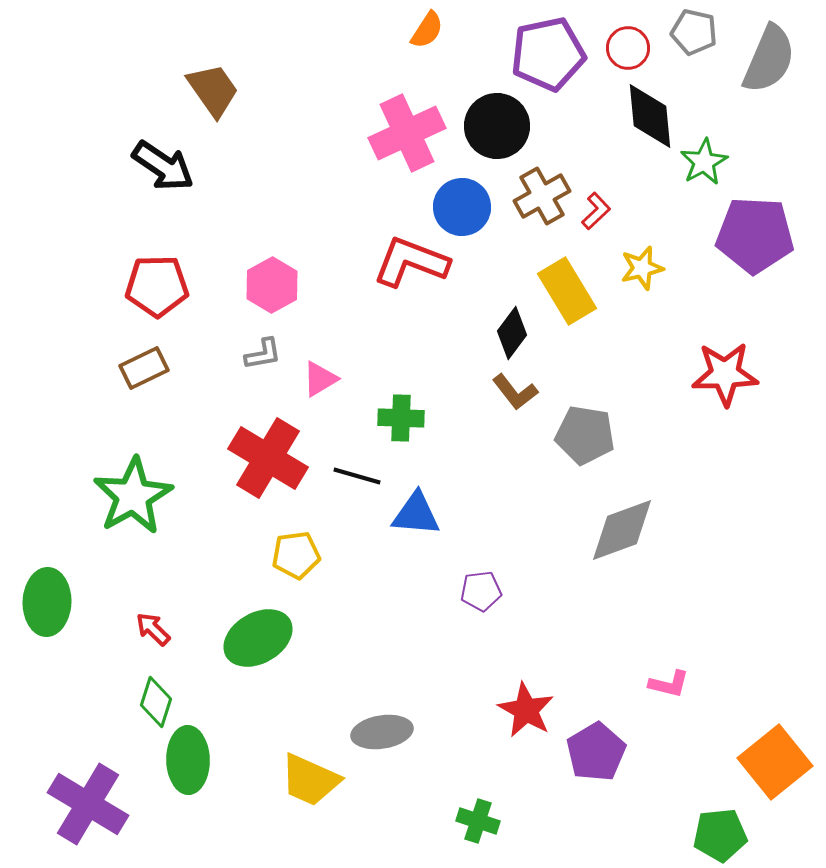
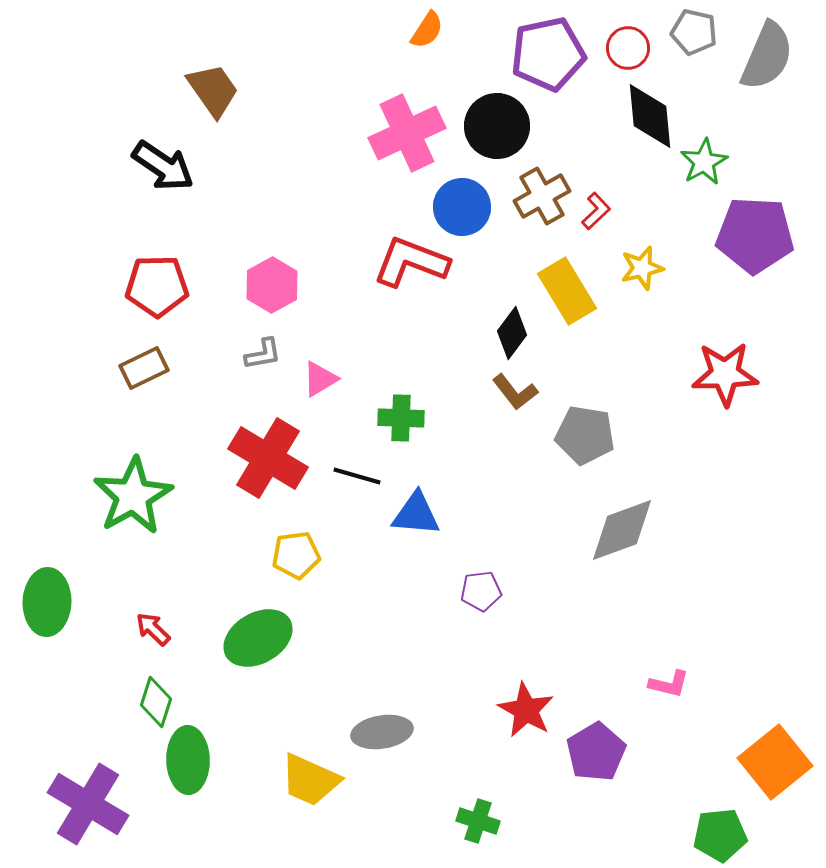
gray semicircle at (769, 59): moved 2 px left, 3 px up
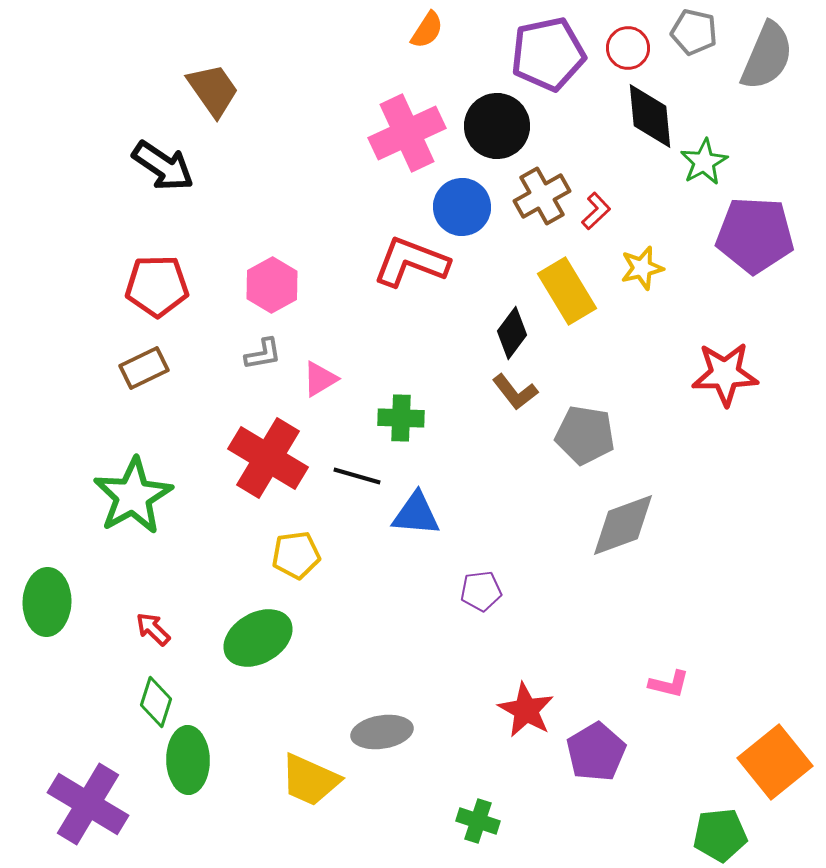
gray diamond at (622, 530): moved 1 px right, 5 px up
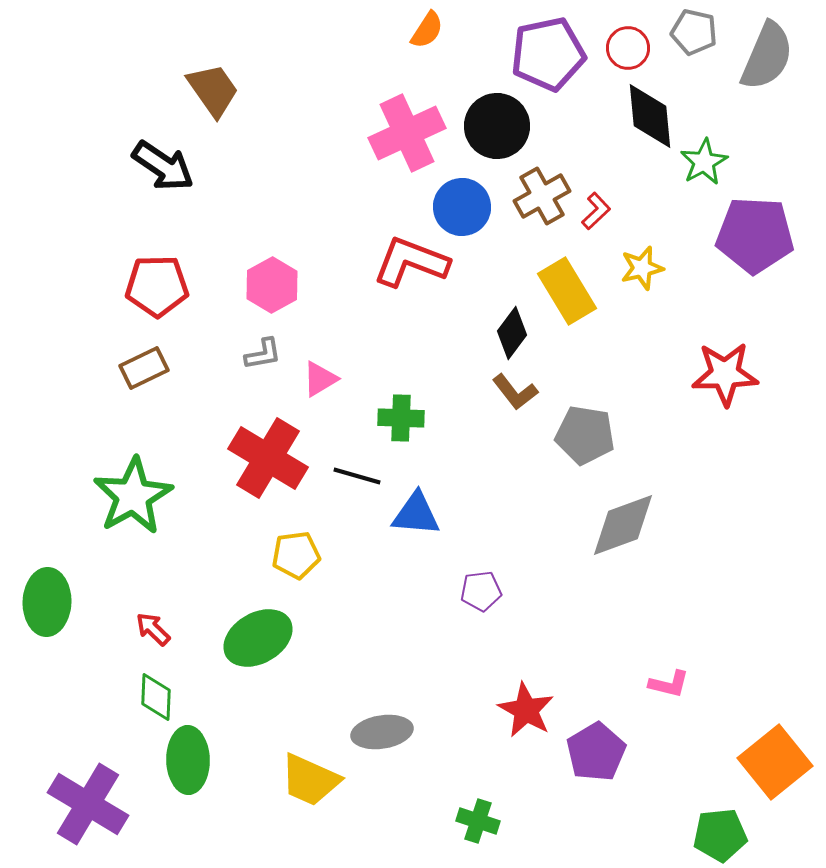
green diamond at (156, 702): moved 5 px up; rotated 15 degrees counterclockwise
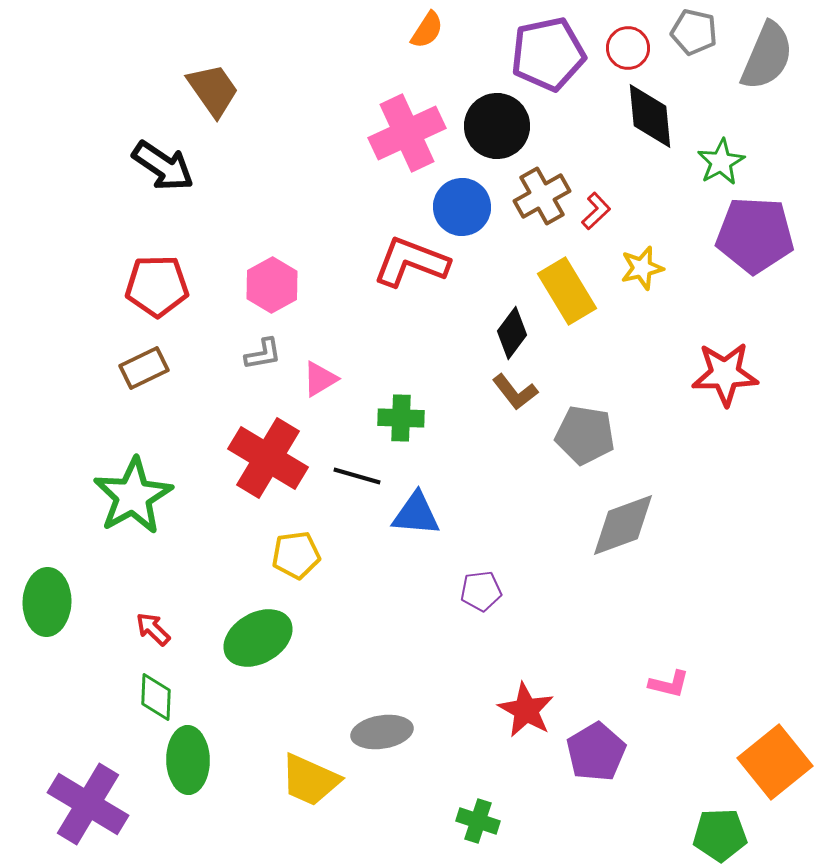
green star at (704, 162): moved 17 px right
green pentagon at (720, 835): rotated 4 degrees clockwise
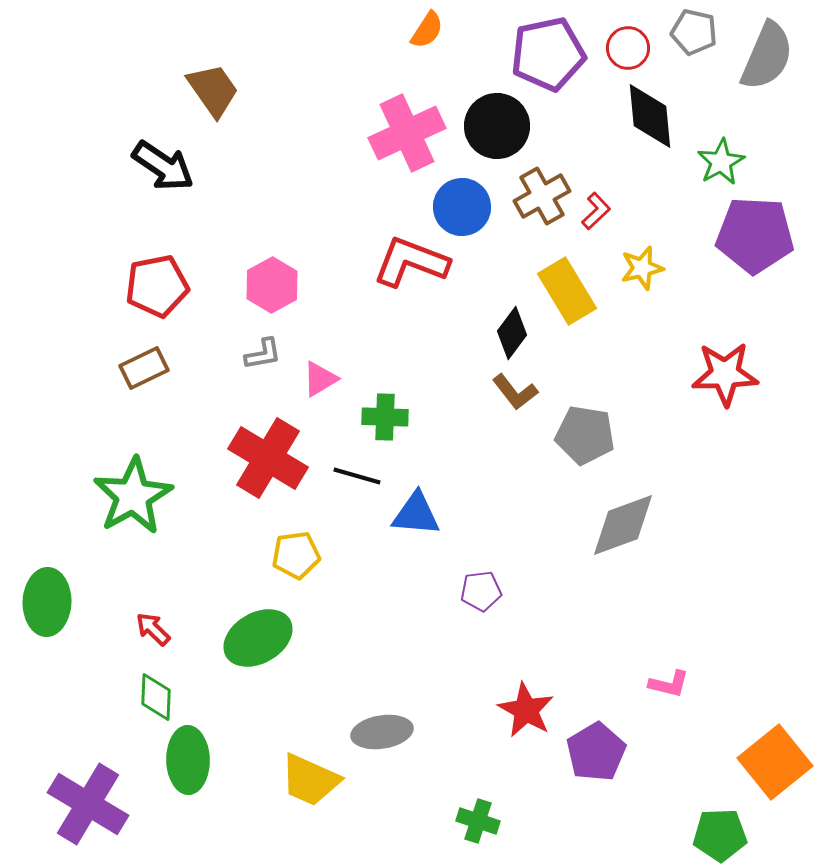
red pentagon at (157, 286): rotated 10 degrees counterclockwise
green cross at (401, 418): moved 16 px left, 1 px up
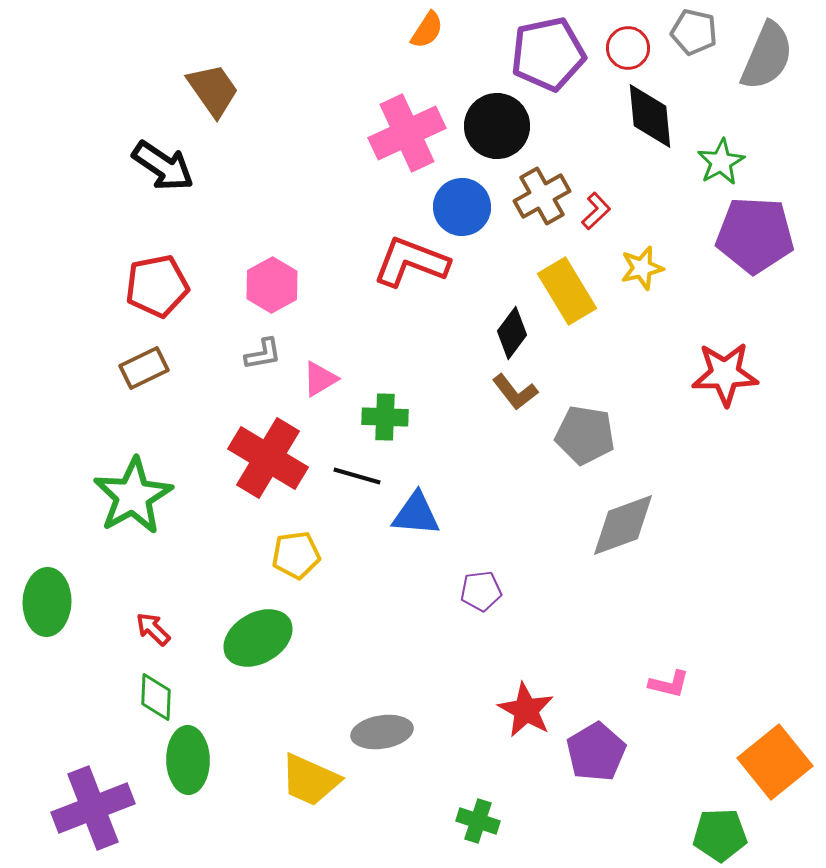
purple cross at (88, 804): moved 5 px right, 4 px down; rotated 38 degrees clockwise
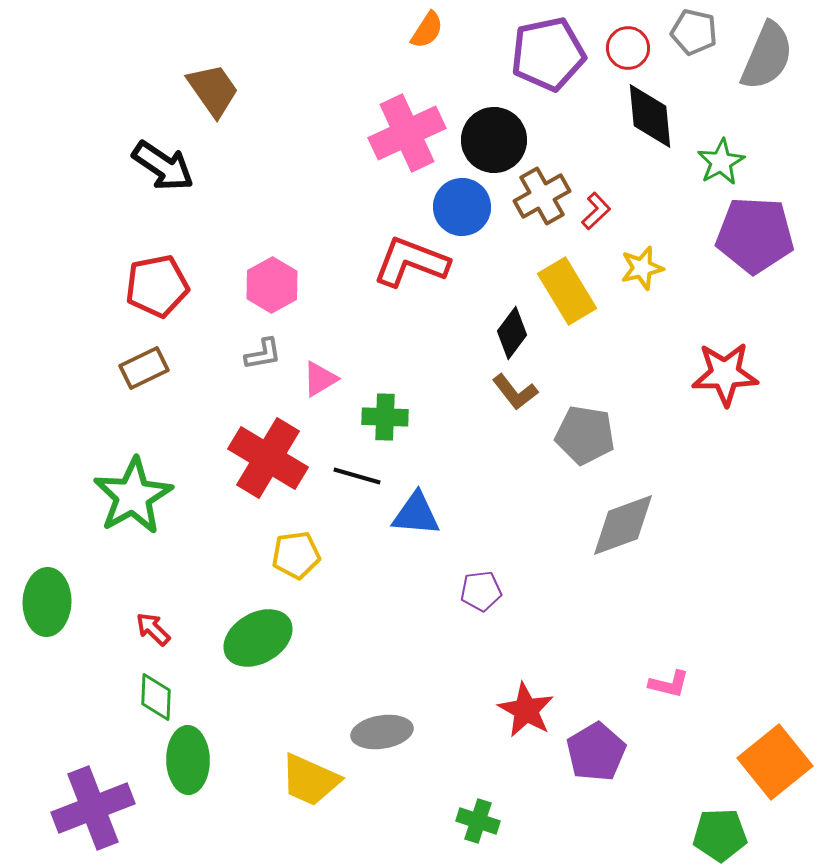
black circle at (497, 126): moved 3 px left, 14 px down
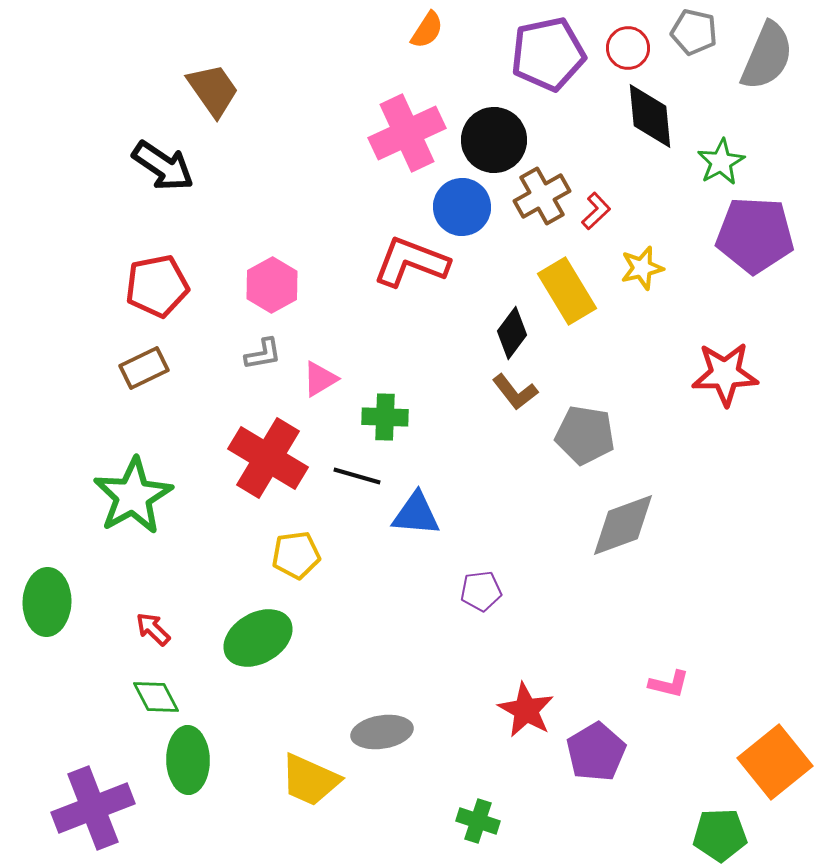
green diamond at (156, 697): rotated 30 degrees counterclockwise
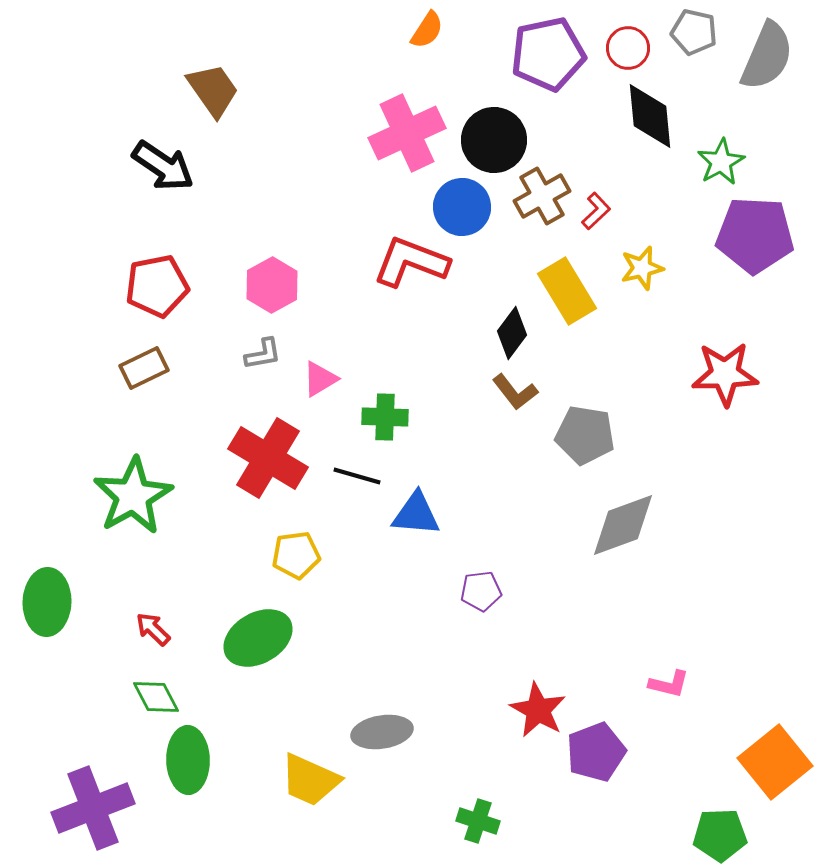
red star at (526, 710): moved 12 px right
purple pentagon at (596, 752): rotated 10 degrees clockwise
